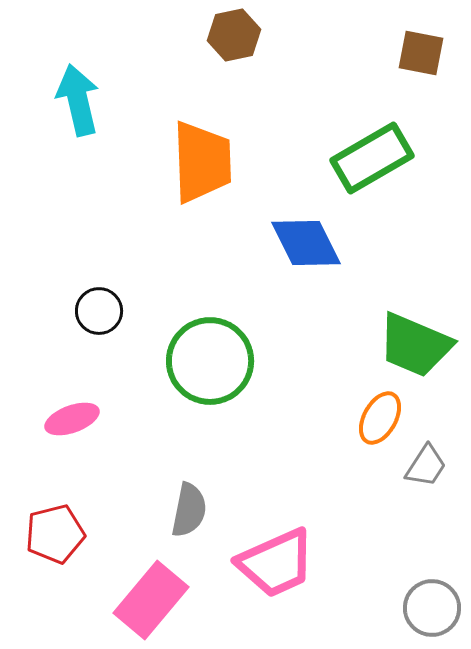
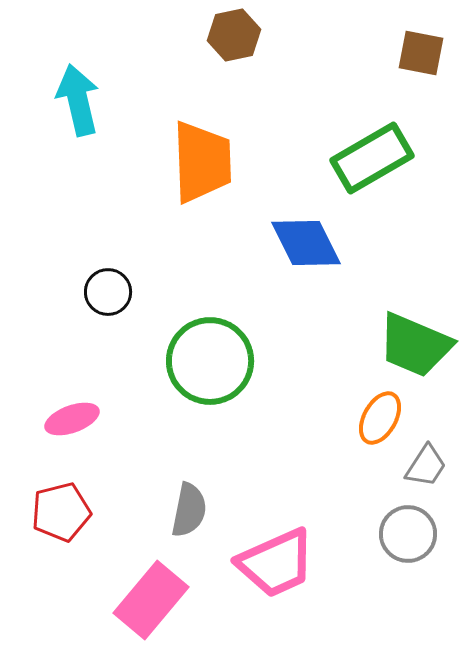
black circle: moved 9 px right, 19 px up
red pentagon: moved 6 px right, 22 px up
gray circle: moved 24 px left, 74 px up
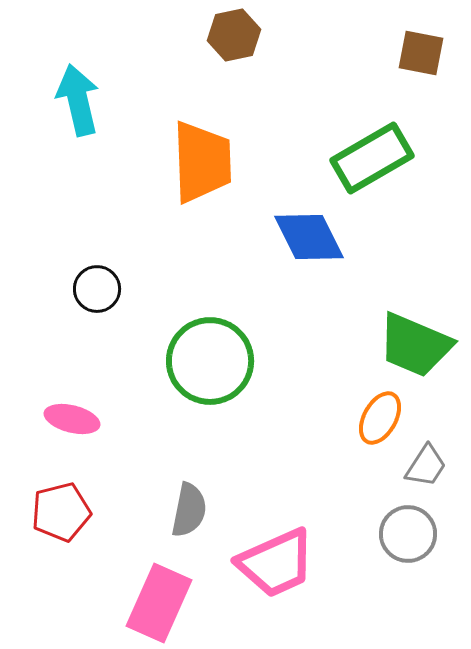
blue diamond: moved 3 px right, 6 px up
black circle: moved 11 px left, 3 px up
pink ellipse: rotated 34 degrees clockwise
pink rectangle: moved 8 px right, 3 px down; rotated 16 degrees counterclockwise
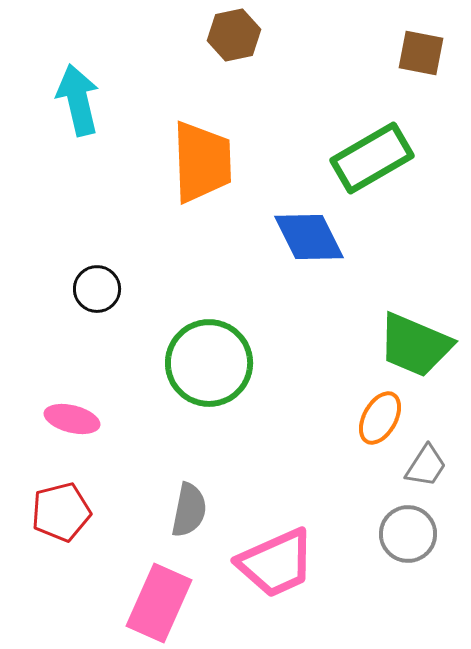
green circle: moved 1 px left, 2 px down
